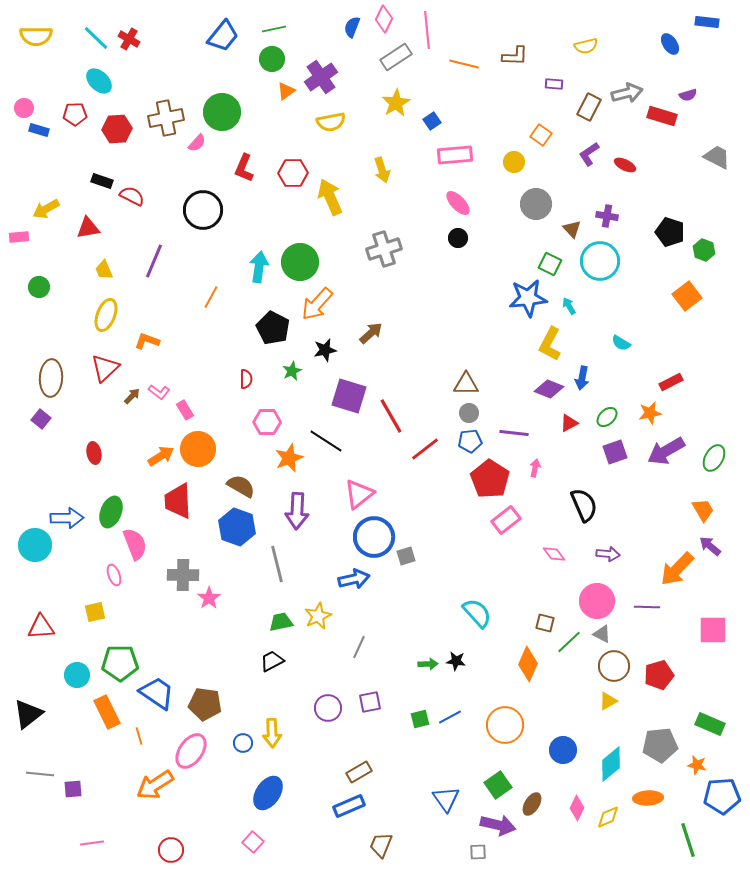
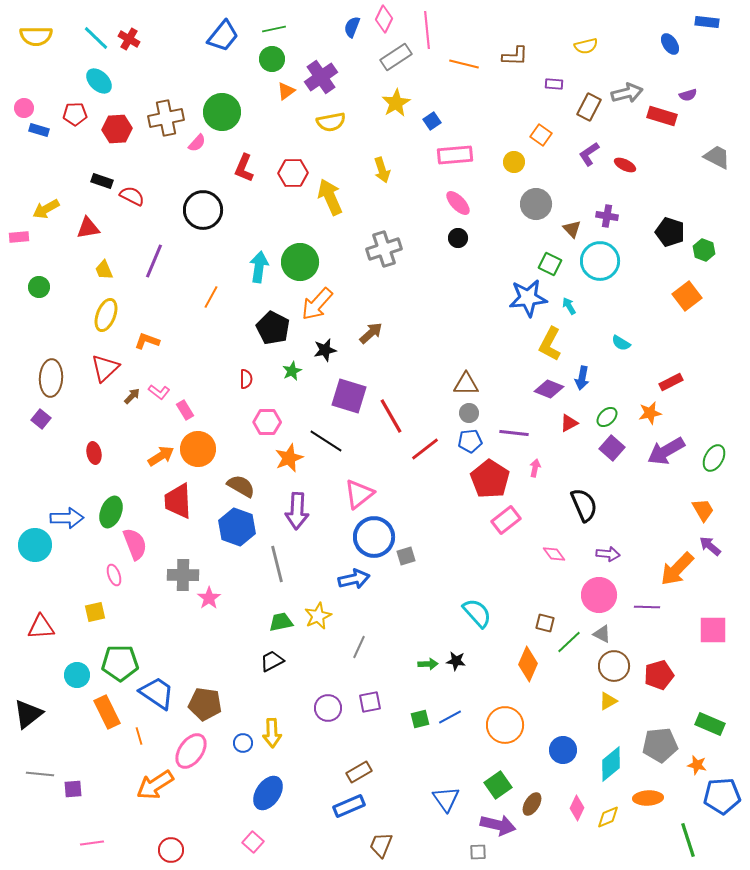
purple square at (615, 452): moved 3 px left, 4 px up; rotated 30 degrees counterclockwise
pink circle at (597, 601): moved 2 px right, 6 px up
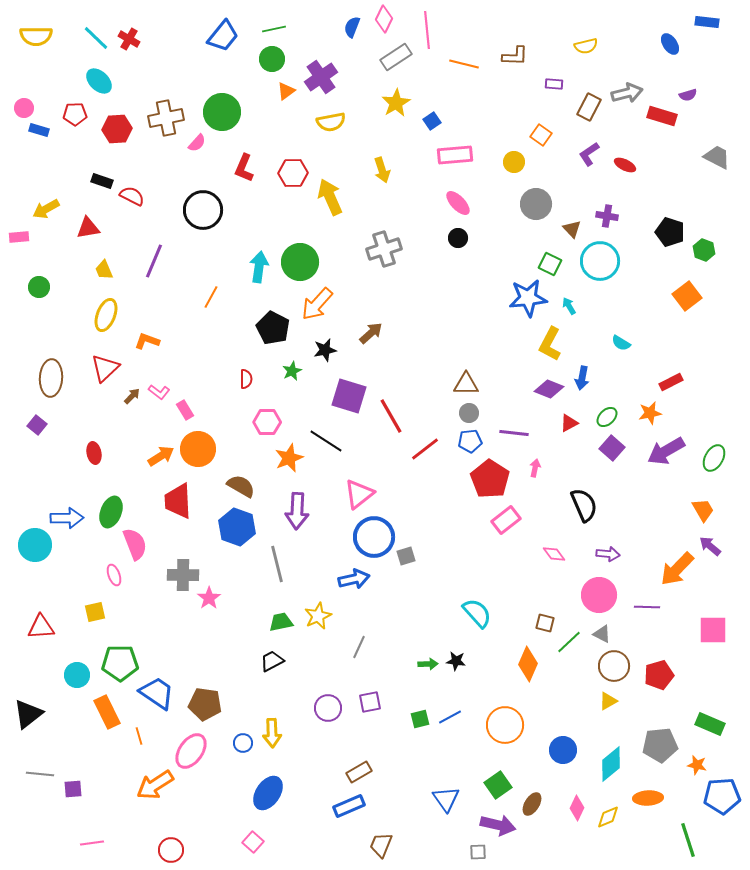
purple square at (41, 419): moved 4 px left, 6 px down
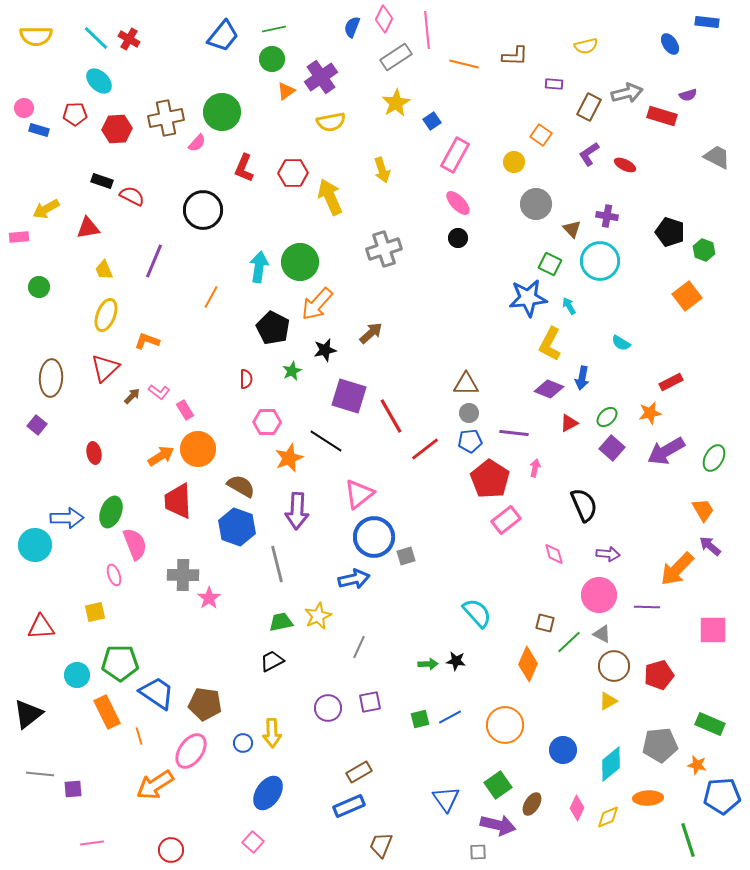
pink rectangle at (455, 155): rotated 56 degrees counterclockwise
pink diamond at (554, 554): rotated 20 degrees clockwise
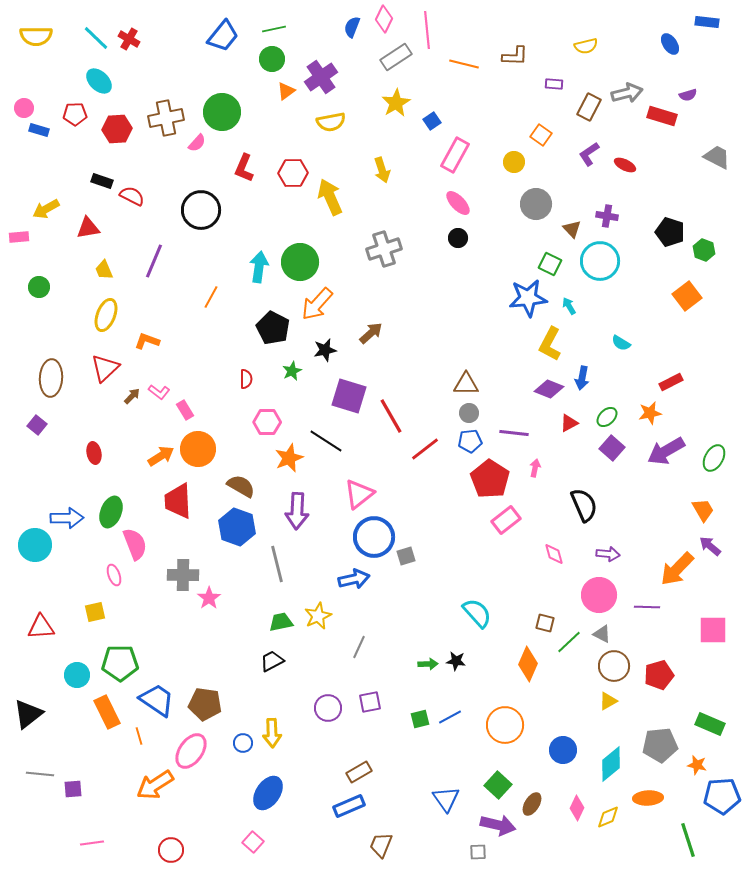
black circle at (203, 210): moved 2 px left
blue trapezoid at (157, 693): moved 7 px down
green square at (498, 785): rotated 12 degrees counterclockwise
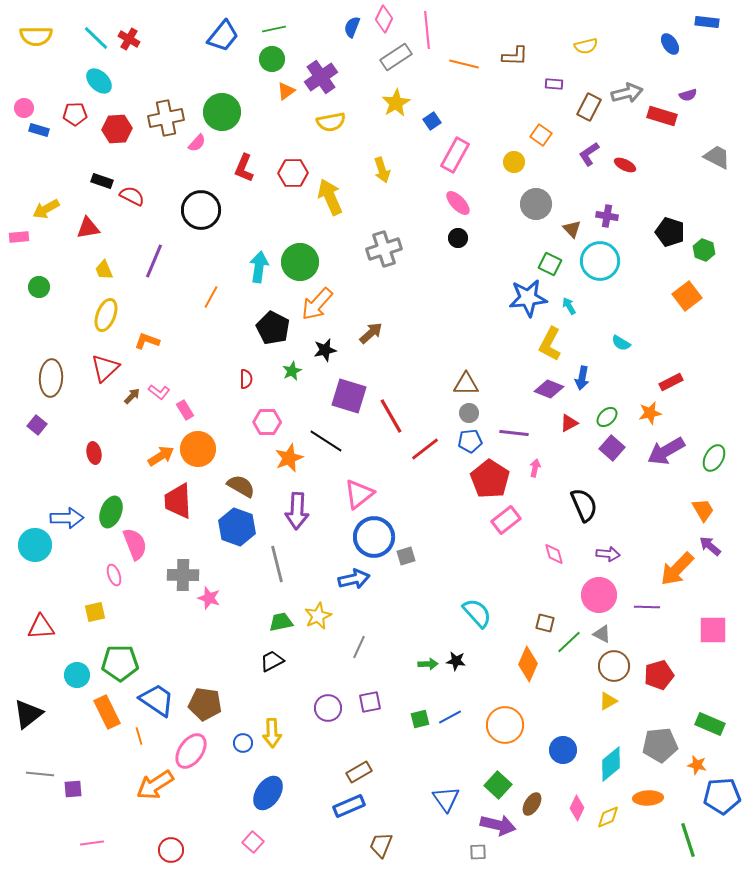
pink star at (209, 598): rotated 20 degrees counterclockwise
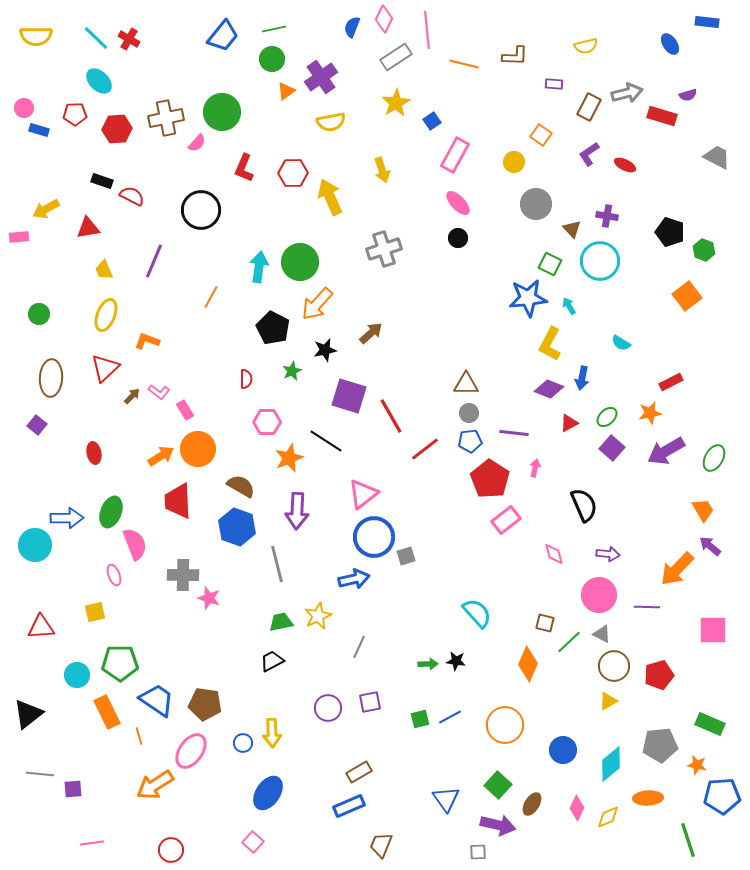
green circle at (39, 287): moved 27 px down
pink triangle at (359, 494): moved 4 px right
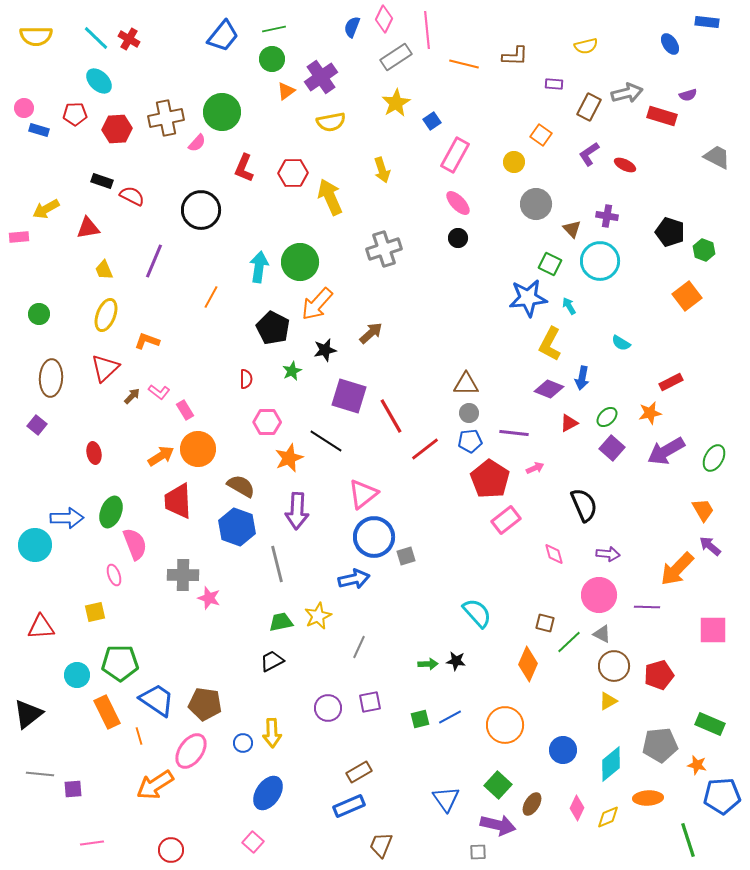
pink arrow at (535, 468): rotated 54 degrees clockwise
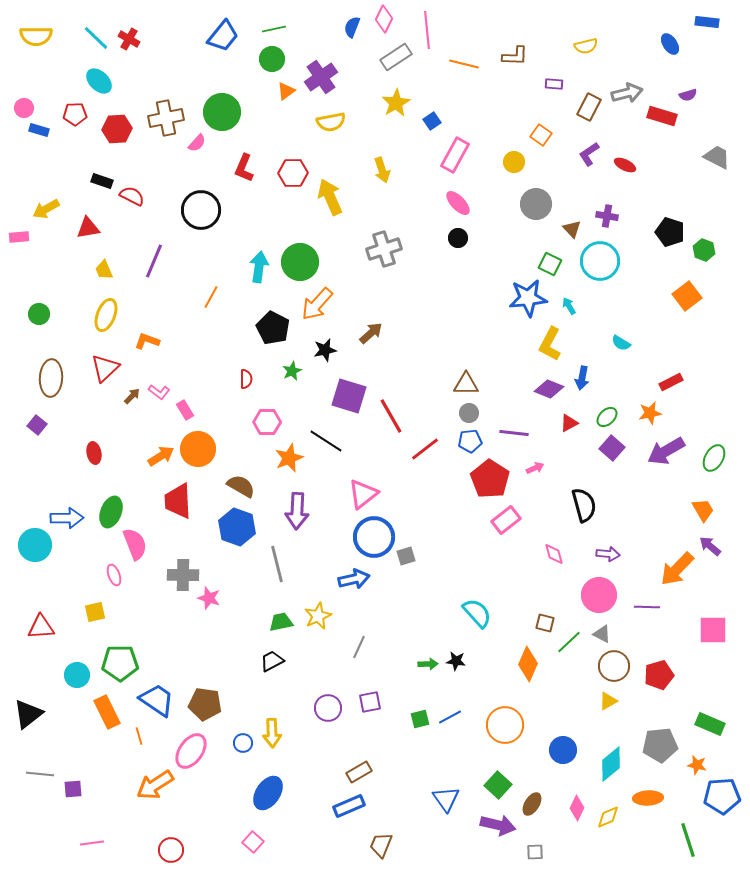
black semicircle at (584, 505): rotated 8 degrees clockwise
gray square at (478, 852): moved 57 px right
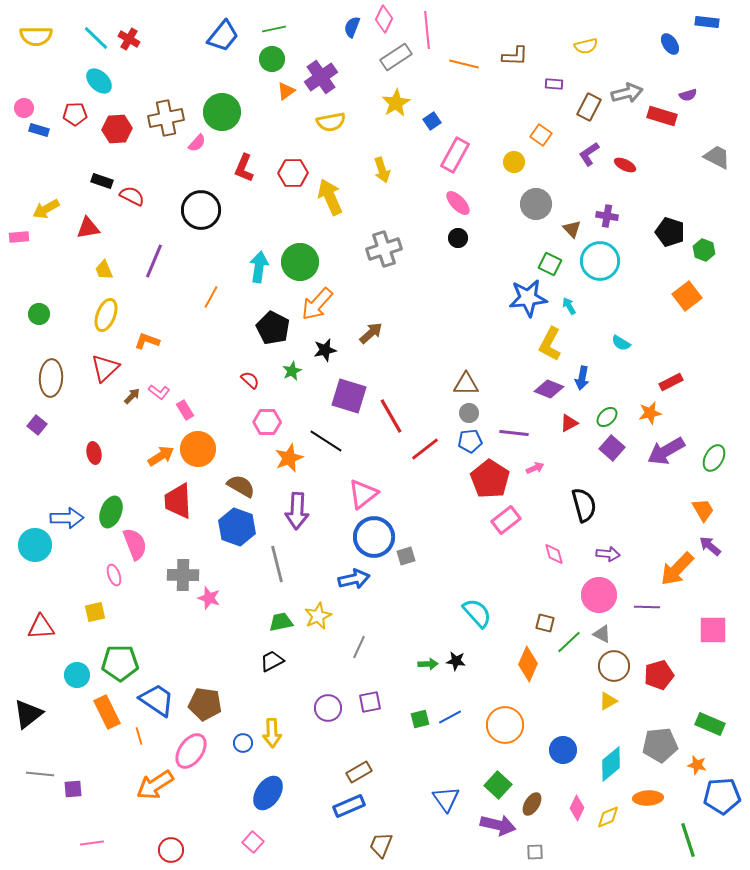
red semicircle at (246, 379): moved 4 px right, 1 px down; rotated 48 degrees counterclockwise
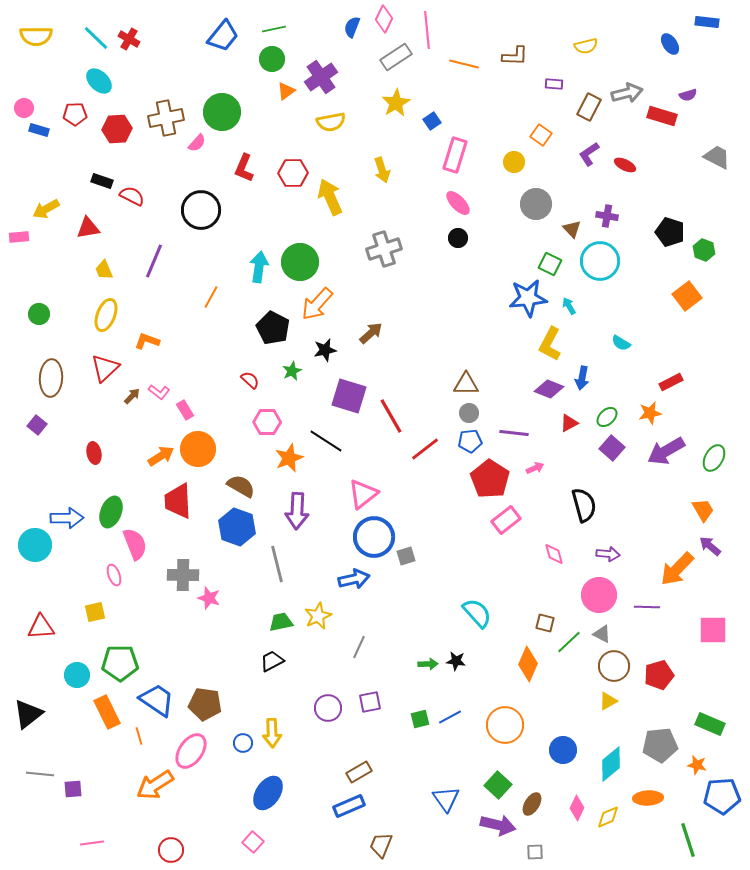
pink rectangle at (455, 155): rotated 12 degrees counterclockwise
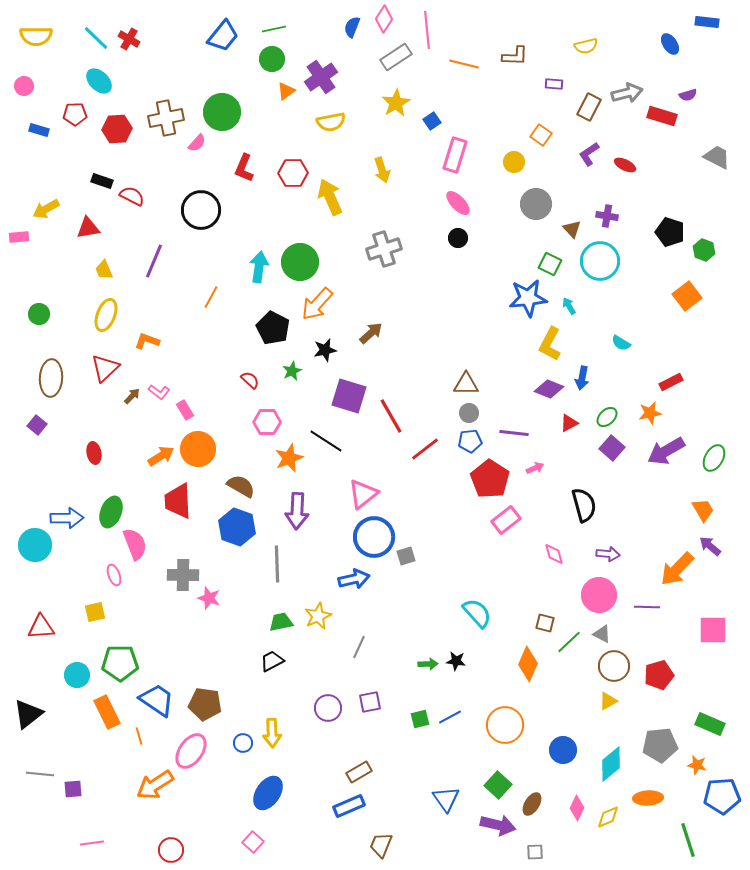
pink diamond at (384, 19): rotated 8 degrees clockwise
pink circle at (24, 108): moved 22 px up
gray line at (277, 564): rotated 12 degrees clockwise
